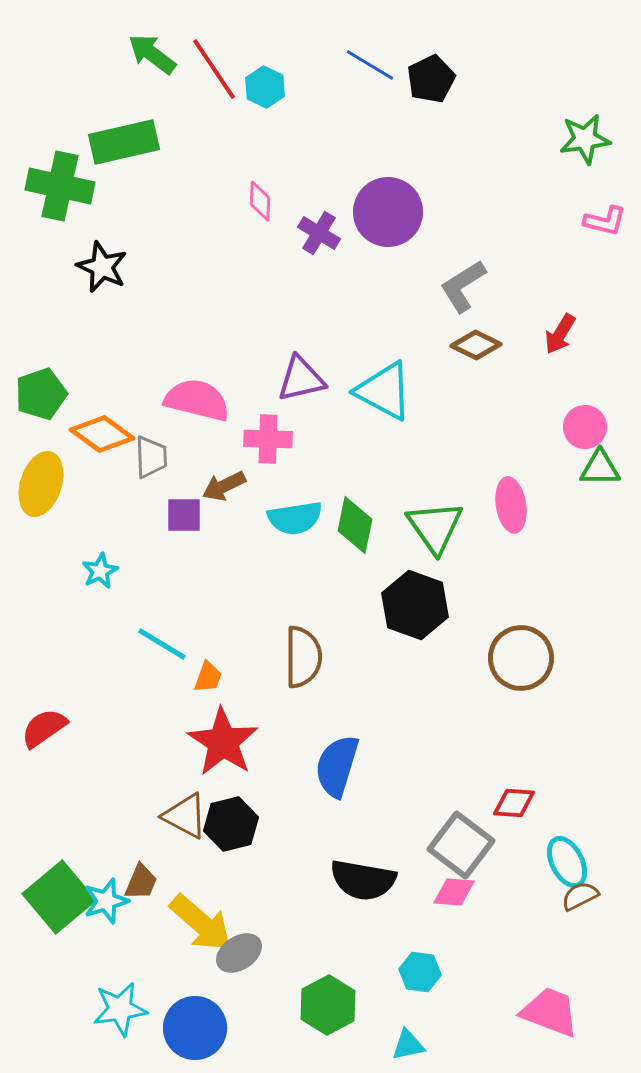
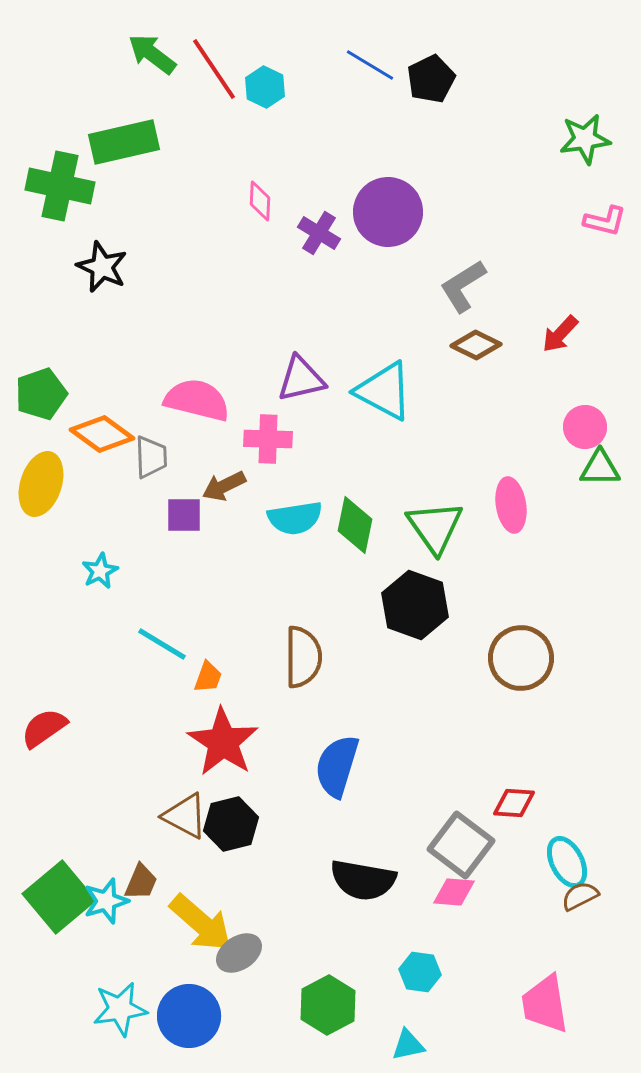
red arrow at (560, 334): rotated 12 degrees clockwise
pink trapezoid at (550, 1012): moved 5 px left, 8 px up; rotated 120 degrees counterclockwise
blue circle at (195, 1028): moved 6 px left, 12 px up
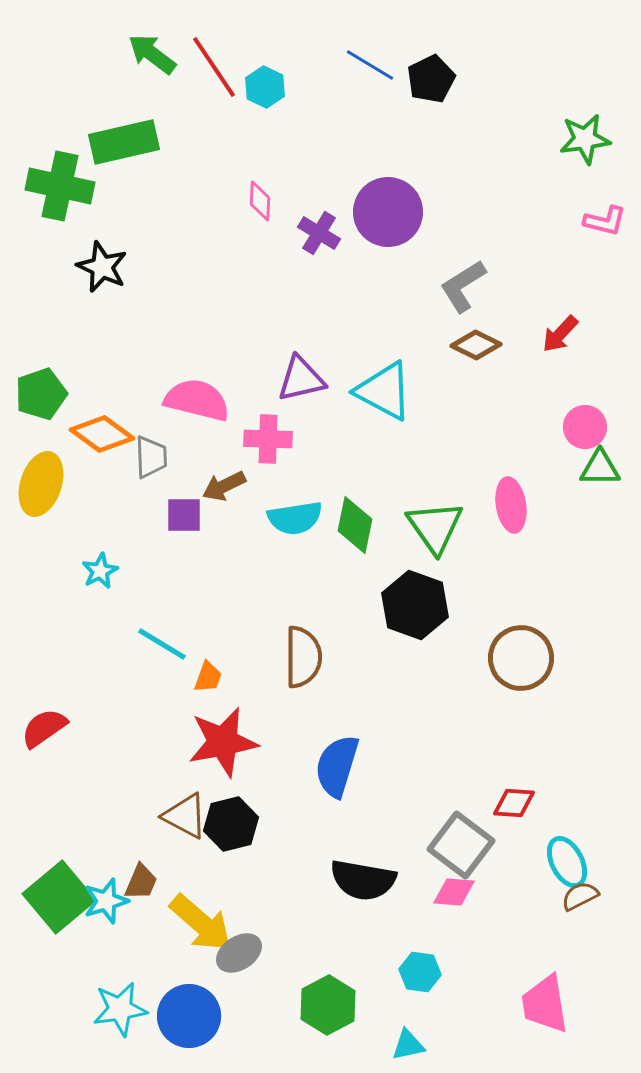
red line at (214, 69): moved 2 px up
red star at (223, 742): rotated 28 degrees clockwise
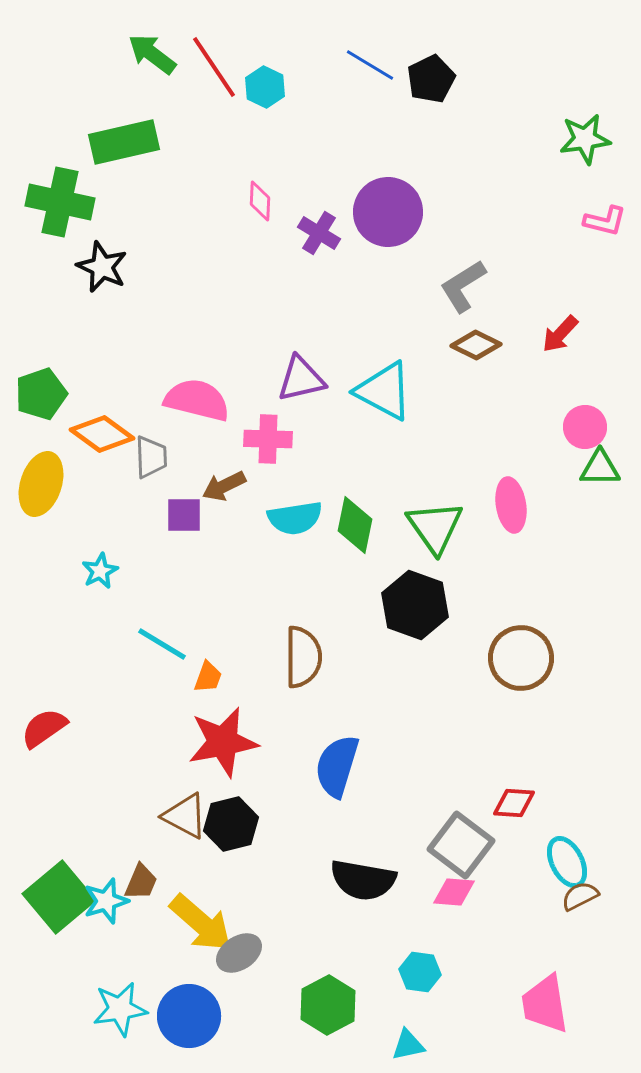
green cross at (60, 186): moved 16 px down
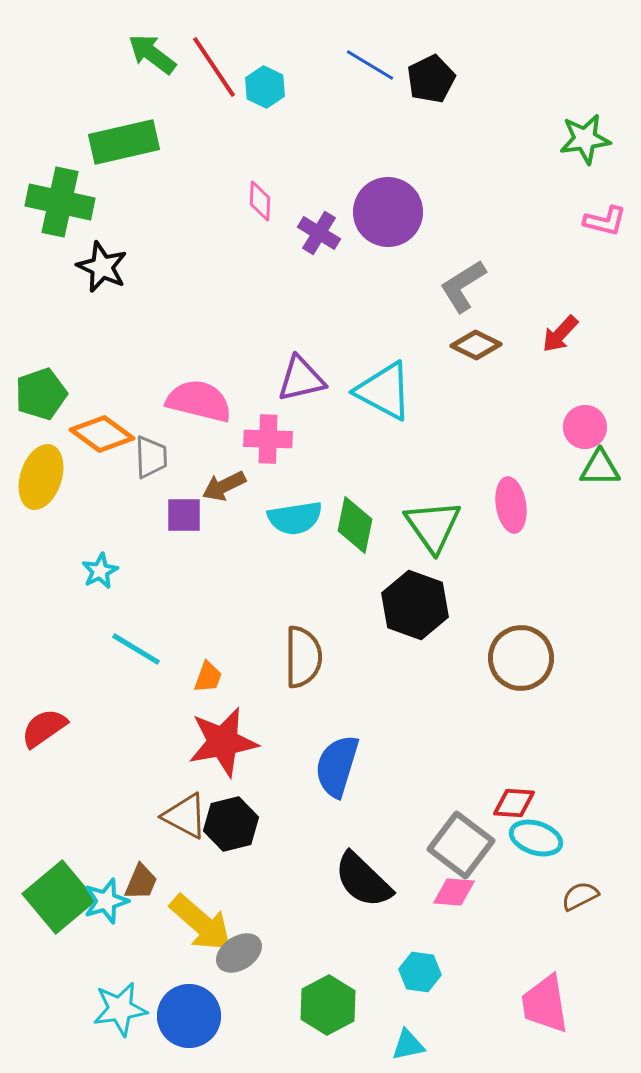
pink semicircle at (197, 400): moved 2 px right, 1 px down
yellow ellipse at (41, 484): moved 7 px up
green triangle at (435, 527): moved 2 px left, 1 px up
cyan line at (162, 644): moved 26 px left, 5 px down
cyan ellipse at (567, 862): moved 31 px left, 24 px up; rotated 45 degrees counterclockwise
black semicircle at (363, 880): rotated 34 degrees clockwise
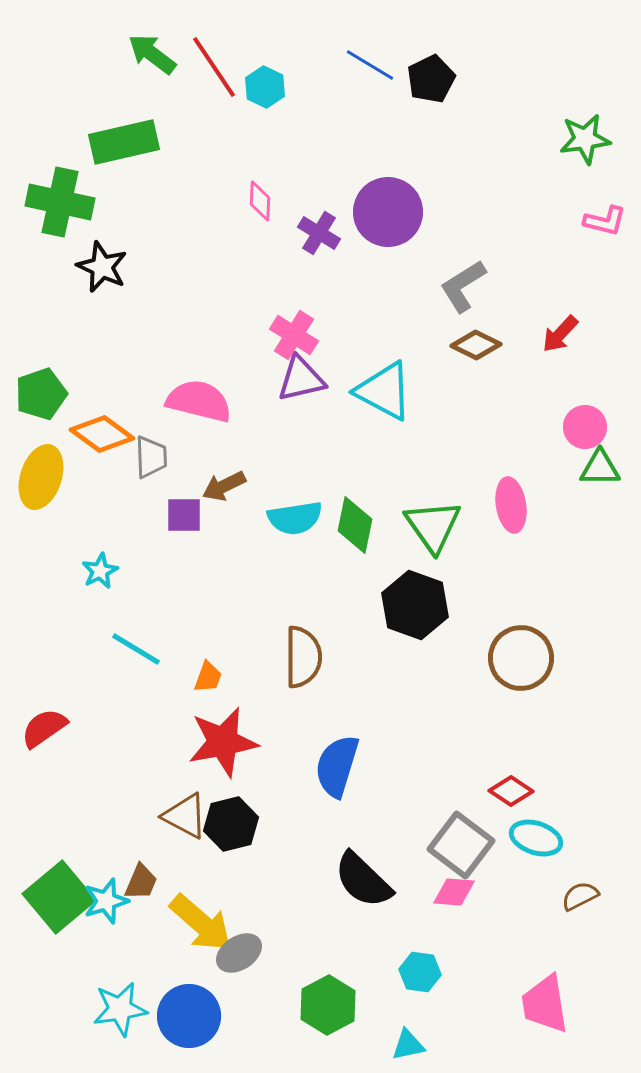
pink cross at (268, 439): moved 26 px right, 104 px up; rotated 30 degrees clockwise
red diamond at (514, 803): moved 3 px left, 12 px up; rotated 30 degrees clockwise
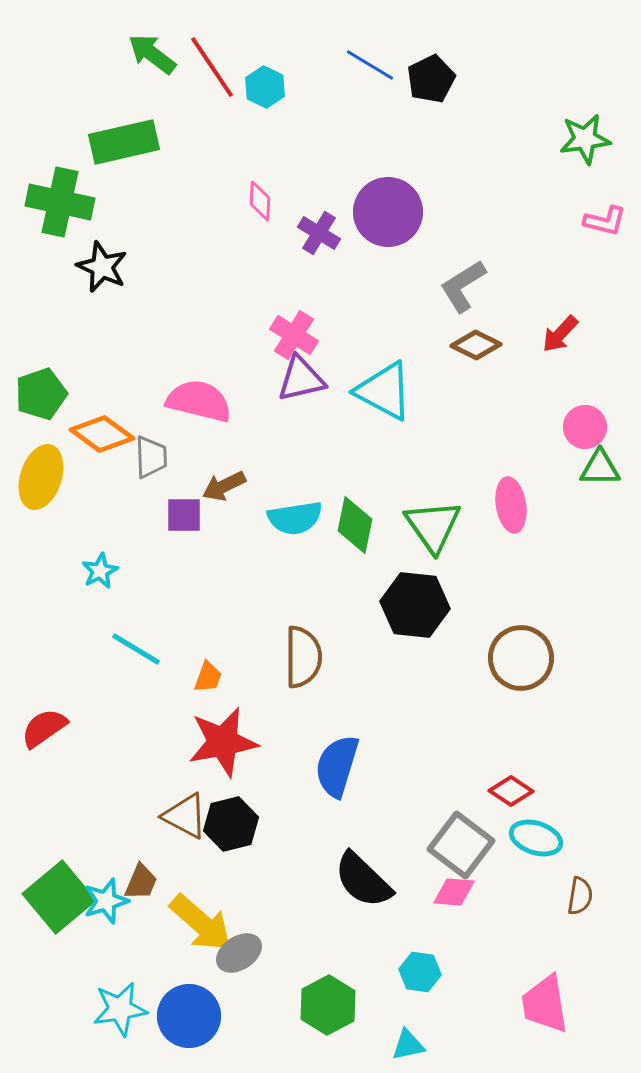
red line at (214, 67): moved 2 px left
black hexagon at (415, 605): rotated 14 degrees counterclockwise
brown semicircle at (580, 896): rotated 126 degrees clockwise
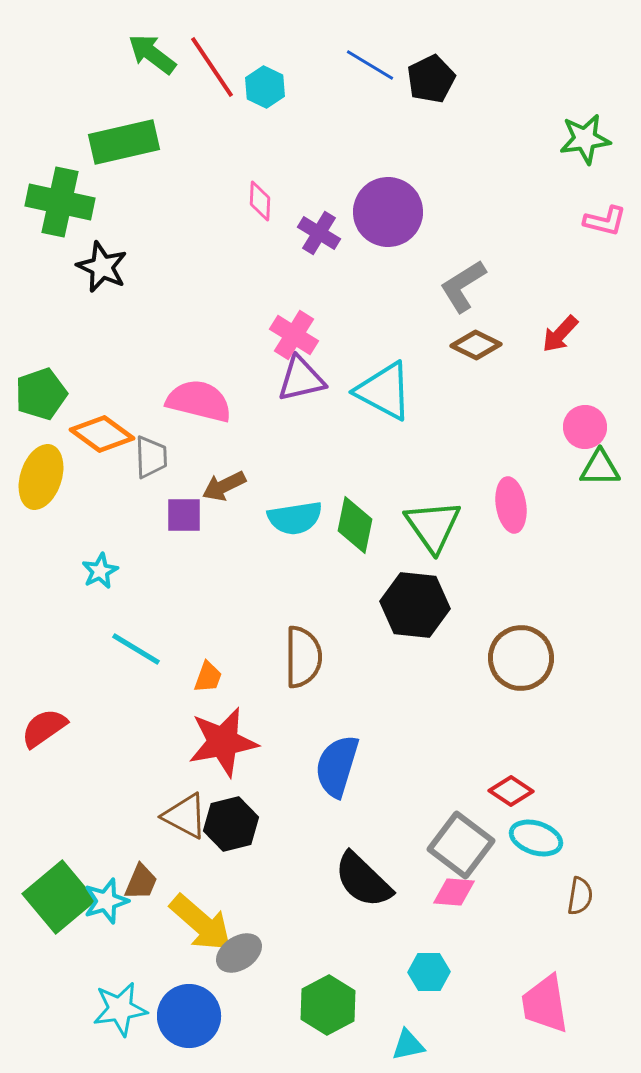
cyan hexagon at (420, 972): moved 9 px right; rotated 9 degrees counterclockwise
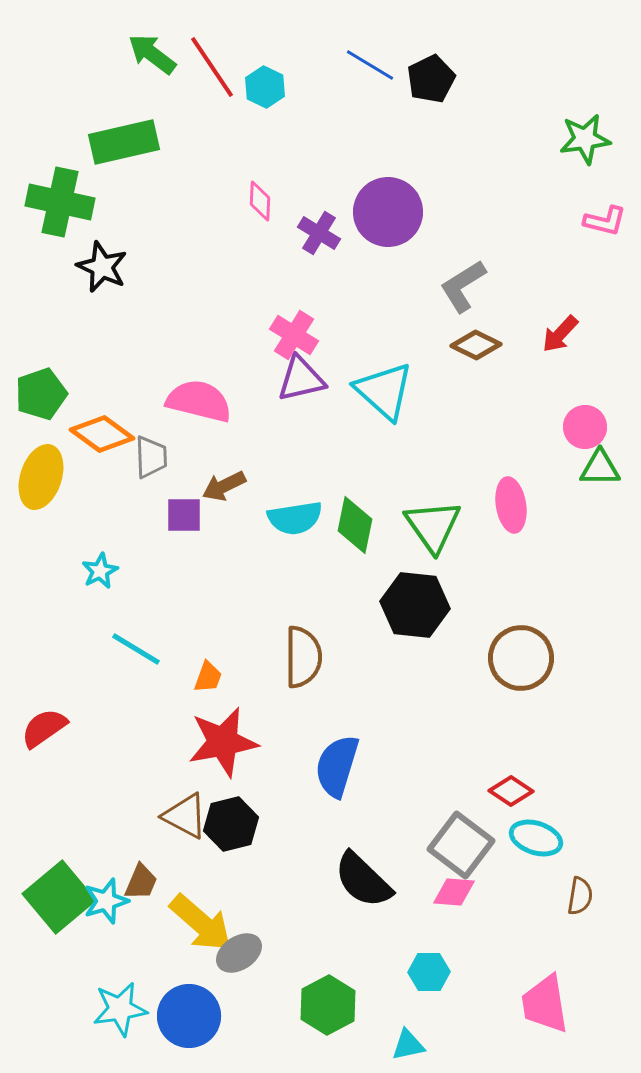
cyan triangle at (384, 391): rotated 14 degrees clockwise
